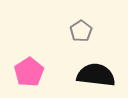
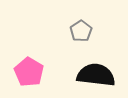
pink pentagon: rotated 8 degrees counterclockwise
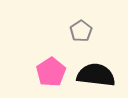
pink pentagon: moved 22 px right; rotated 8 degrees clockwise
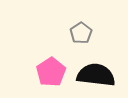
gray pentagon: moved 2 px down
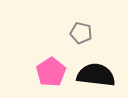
gray pentagon: rotated 25 degrees counterclockwise
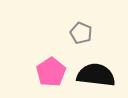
gray pentagon: rotated 10 degrees clockwise
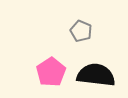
gray pentagon: moved 2 px up
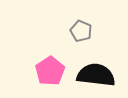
pink pentagon: moved 1 px left, 1 px up
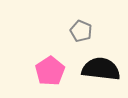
black semicircle: moved 5 px right, 6 px up
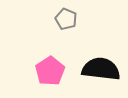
gray pentagon: moved 15 px left, 12 px up
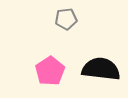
gray pentagon: rotated 30 degrees counterclockwise
